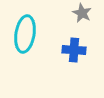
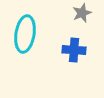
gray star: rotated 24 degrees clockwise
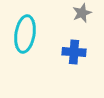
blue cross: moved 2 px down
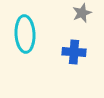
cyan ellipse: rotated 12 degrees counterclockwise
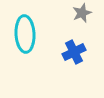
blue cross: rotated 30 degrees counterclockwise
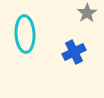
gray star: moved 5 px right; rotated 12 degrees counterclockwise
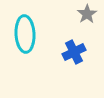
gray star: moved 1 px down
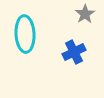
gray star: moved 2 px left
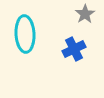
blue cross: moved 3 px up
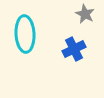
gray star: rotated 12 degrees counterclockwise
